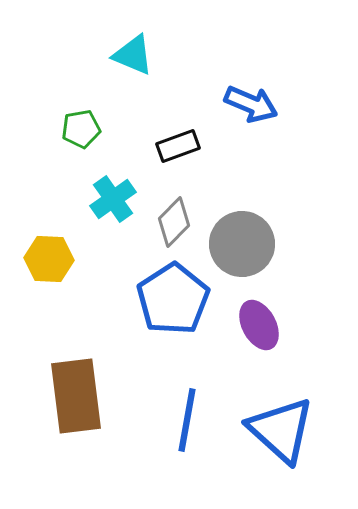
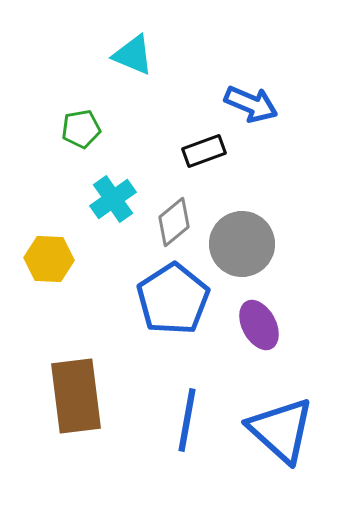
black rectangle: moved 26 px right, 5 px down
gray diamond: rotated 6 degrees clockwise
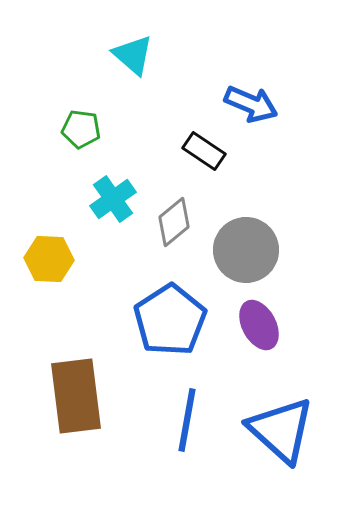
cyan triangle: rotated 18 degrees clockwise
green pentagon: rotated 18 degrees clockwise
black rectangle: rotated 54 degrees clockwise
gray circle: moved 4 px right, 6 px down
blue pentagon: moved 3 px left, 21 px down
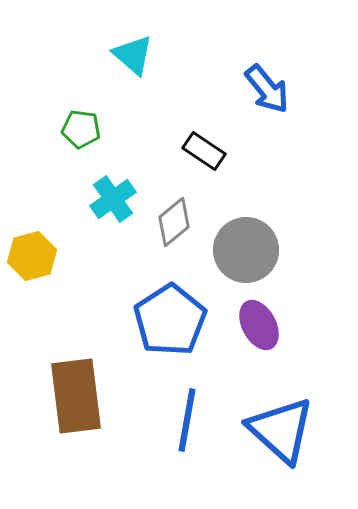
blue arrow: moved 16 px right, 15 px up; rotated 28 degrees clockwise
yellow hexagon: moved 17 px left, 3 px up; rotated 18 degrees counterclockwise
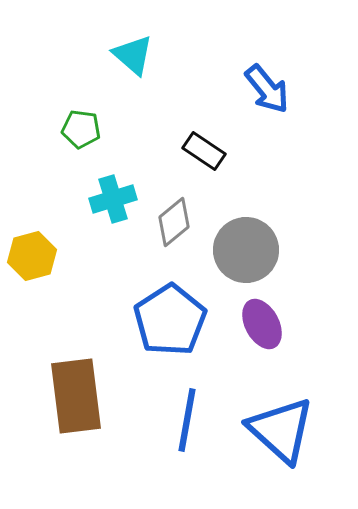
cyan cross: rotated 18 degrees clockwise
purple ellipse: moved 3 px right, 1 px up
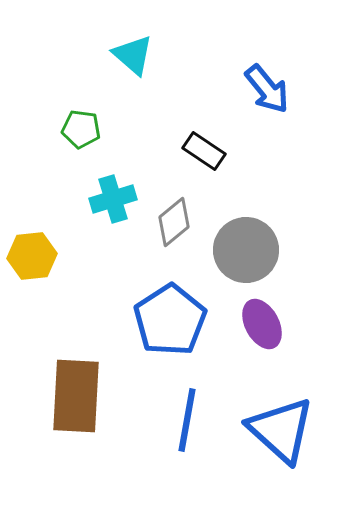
yellow hexagon: rotated 9 degrees clockwise
brown rectangle: rotated 10 degrees clockwise
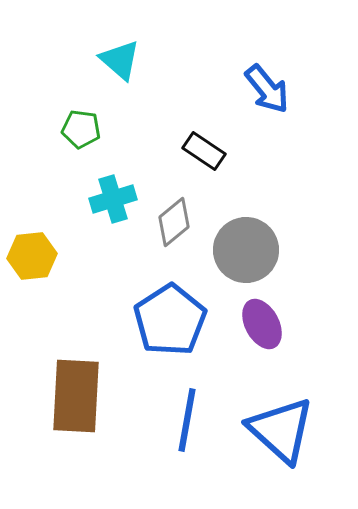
cyan triangle: moved 13 px left, 5 px down
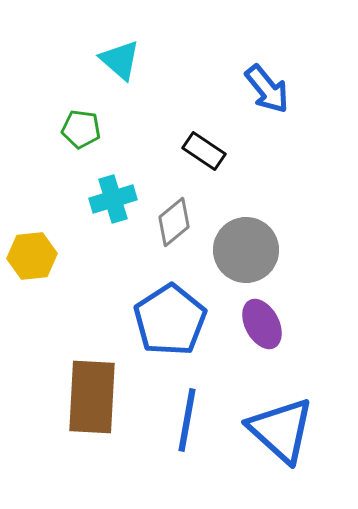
brown rectangle: moved 16 px right, 1 px down
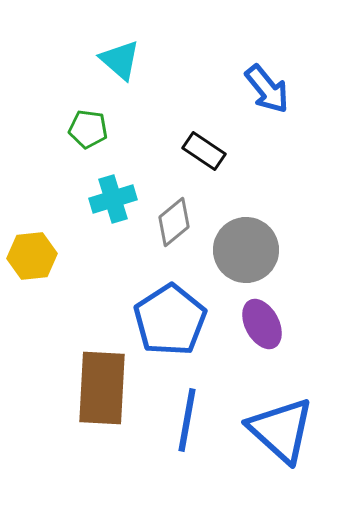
green pentagon: moved 7 px right
brown rectangle: moved 10 px right, 9 px up
